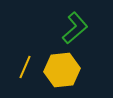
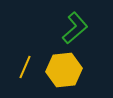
yellow hexagon: moved 2 px right
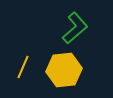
yellow line: moved 2 px left
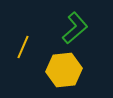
yellow line: moved 20 px up
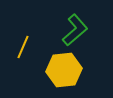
green L-shape: moved 2 px down
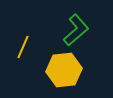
green L-shape: moved 1 px right
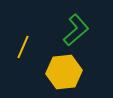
yellow hexagon: moved 2 px down
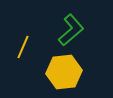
green L-shape: moved 5 px left
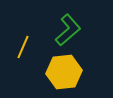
green L-shape: moved 3 px left
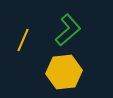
yellow line: moved 7 px up
